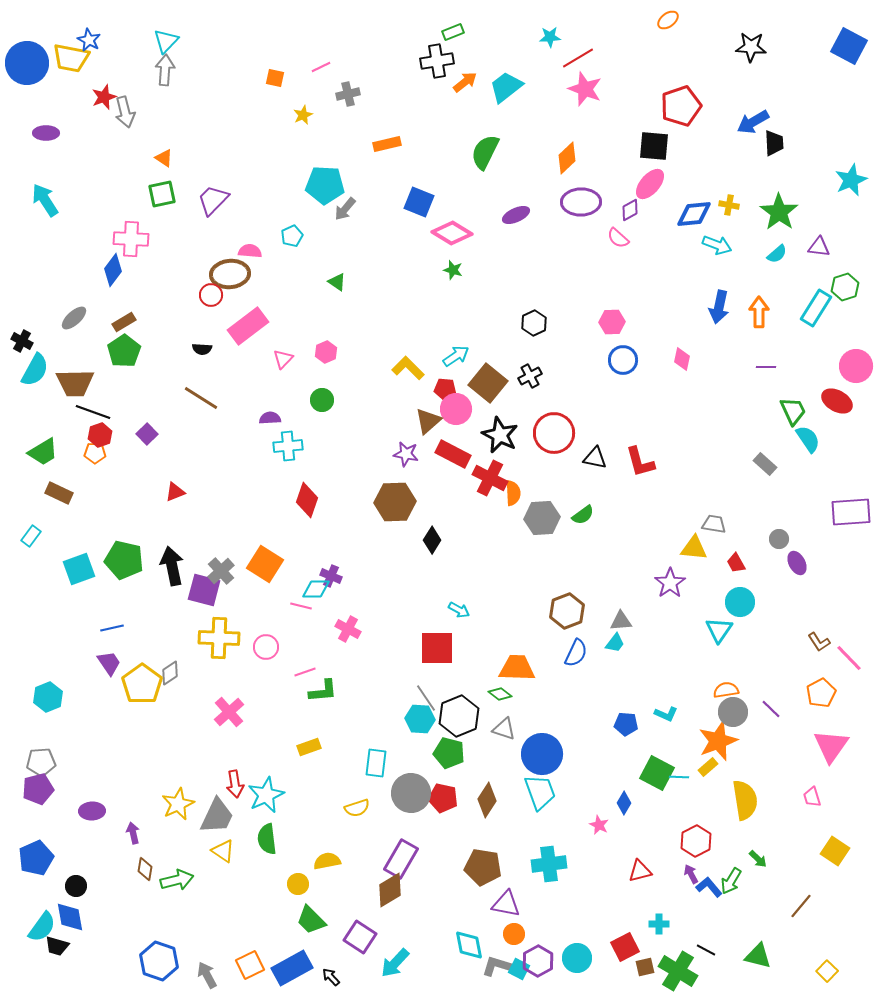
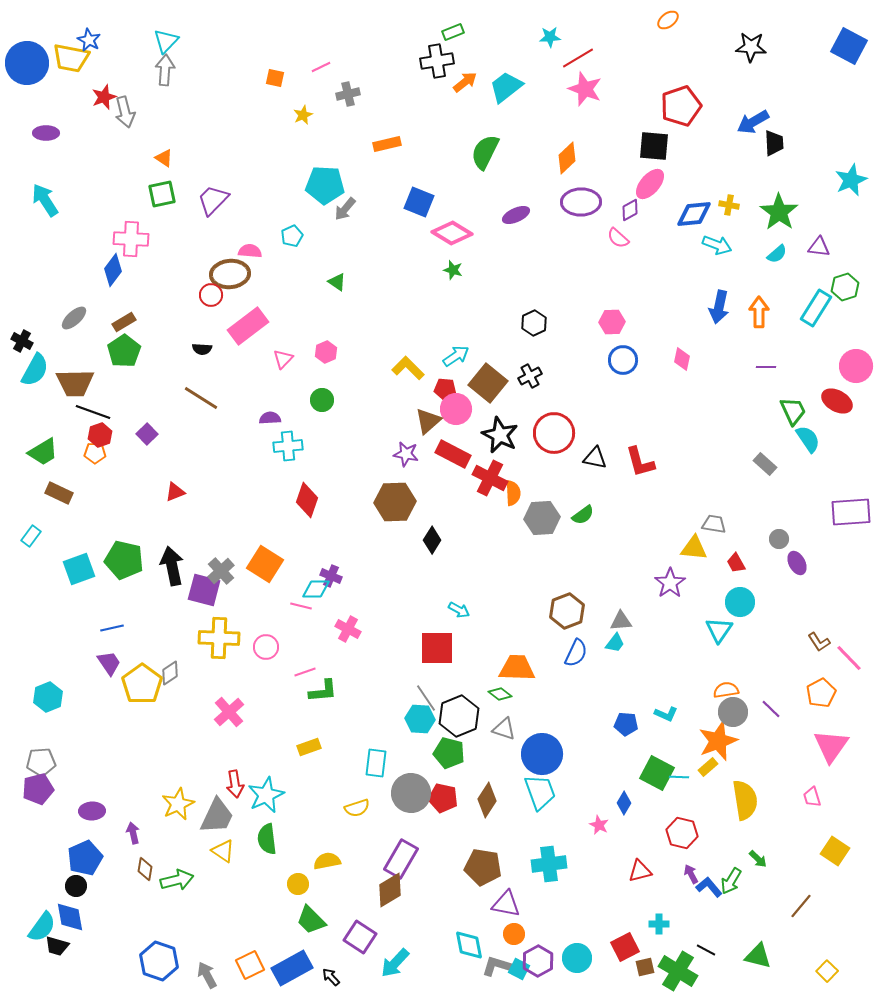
red hexagon at (696, 841): moved 14 px left, 8 px up; rotated 20 degrees counterclockwise
blue pentagon at (36, 858): moved 49 px right
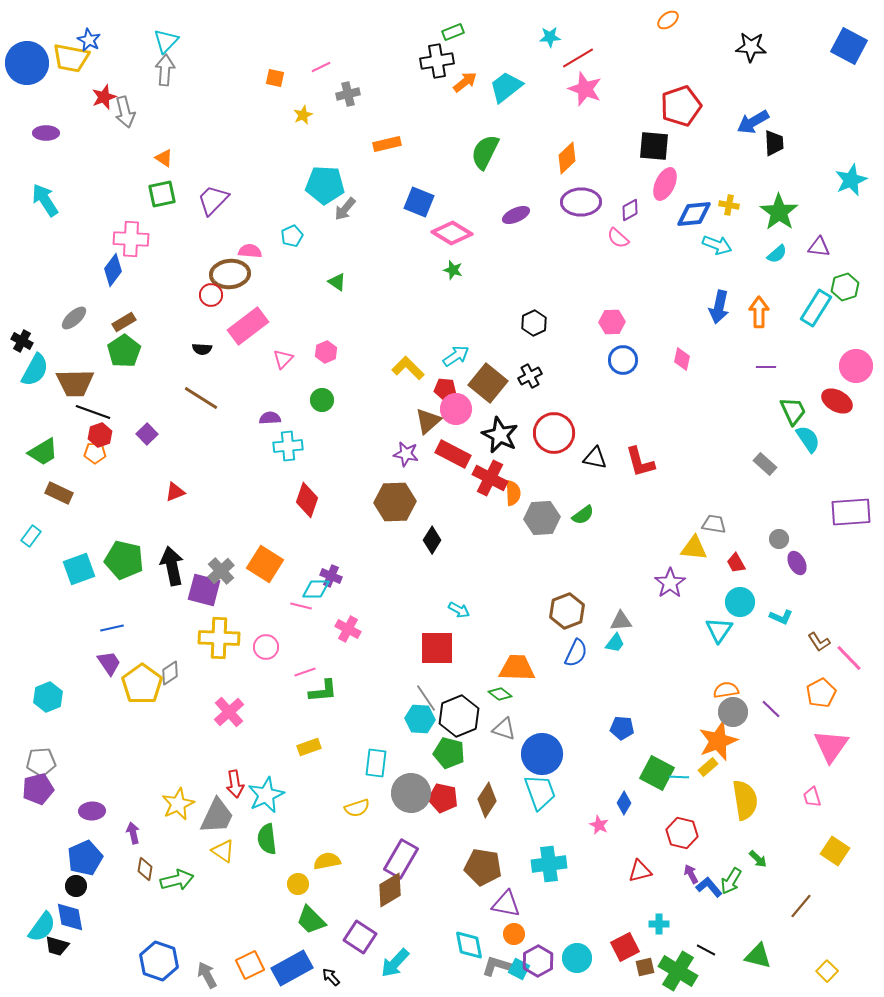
pink ellipse at (650, 184): moved 15 px right; rotated 16 degrees counterclockwise
cyan L-shape at (666, 714): moved 115 px right, 97 px up
blue pentagon at (626, 724): moved 4 px left, 4 px down
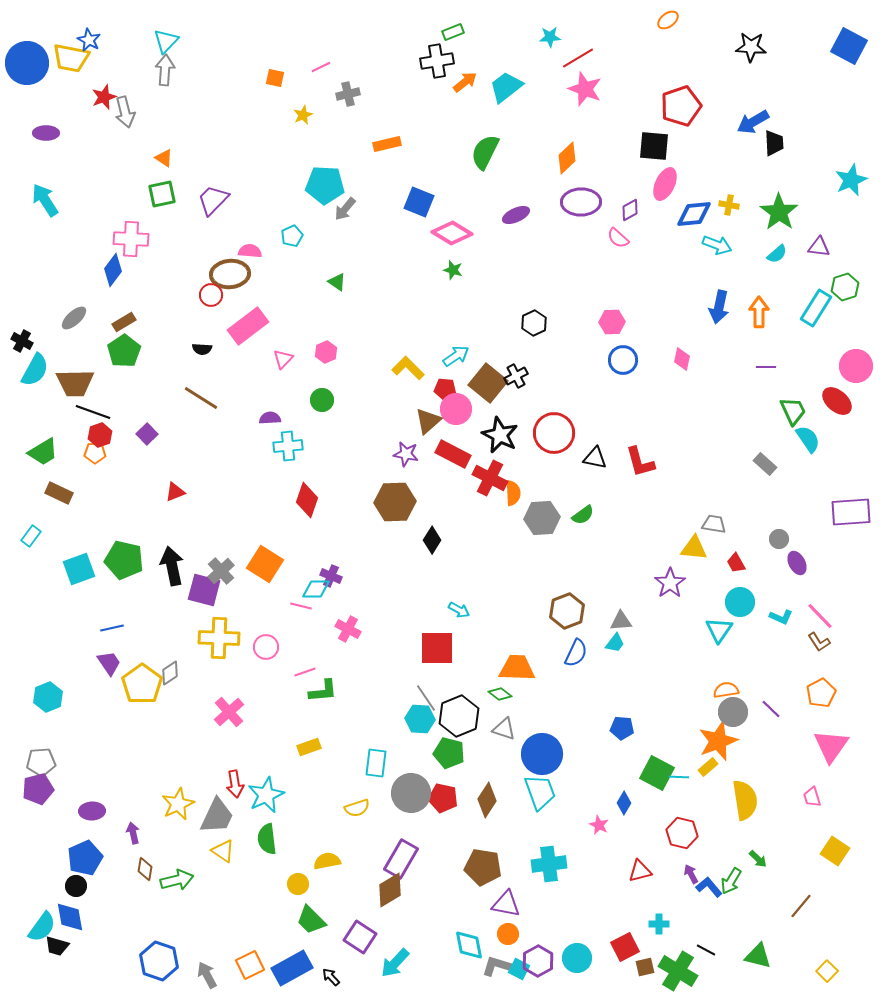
black cross at (530, 376): moved 14 px left
red ellipse at (837, 401): rotated 12 degrees clockwise
pink line at (849, 658): moved 29 px left, 42 px up
orange circle at (514, 934): moved 6 px left
